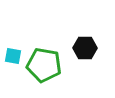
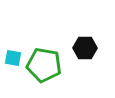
cyan square: moved 2 px down
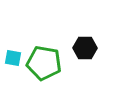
green pentagon: moved 2 px up
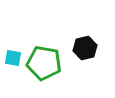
black hexagon: rotated 15 degrees counterclockwise
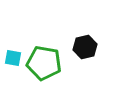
black hexagon: moved 1 px up
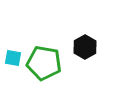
black hexagon: rotated 15 degrees counterclockwise
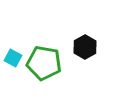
cyan square: rotated 18 degrees clockwise
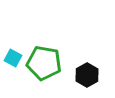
black hexagon: moved 2 px right, 28 px down
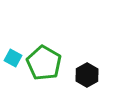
green pentagon: rotated 20 degrees clockwise
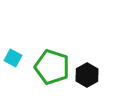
green pentagon: moved 8 px right, 4 px down; rotated 12 degrees counterclockwise
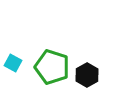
cyan square: moved 5 px down
